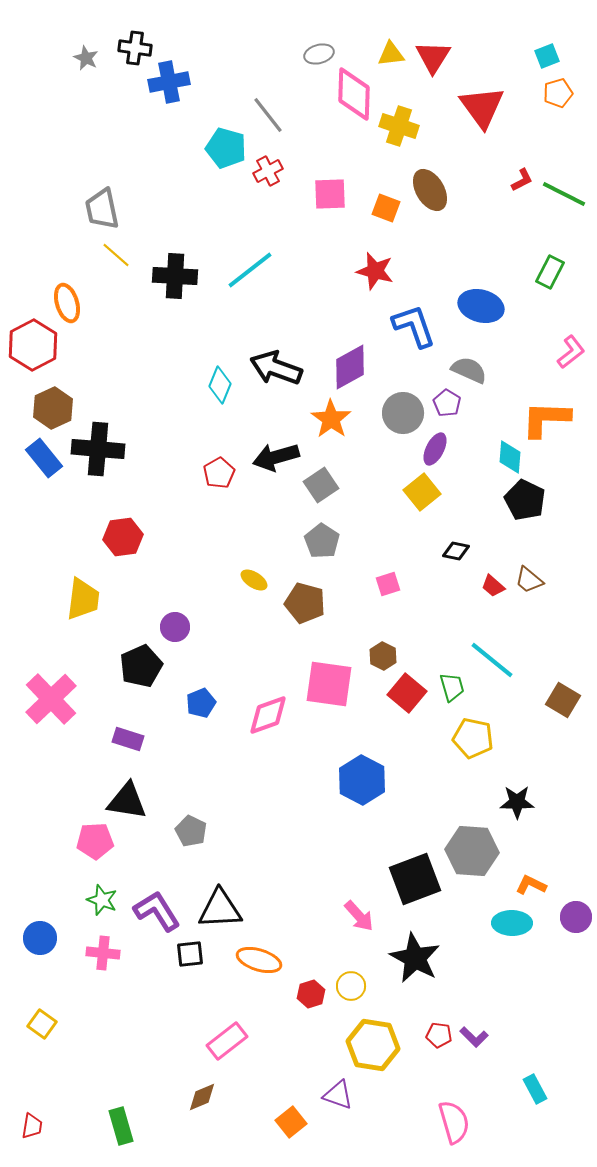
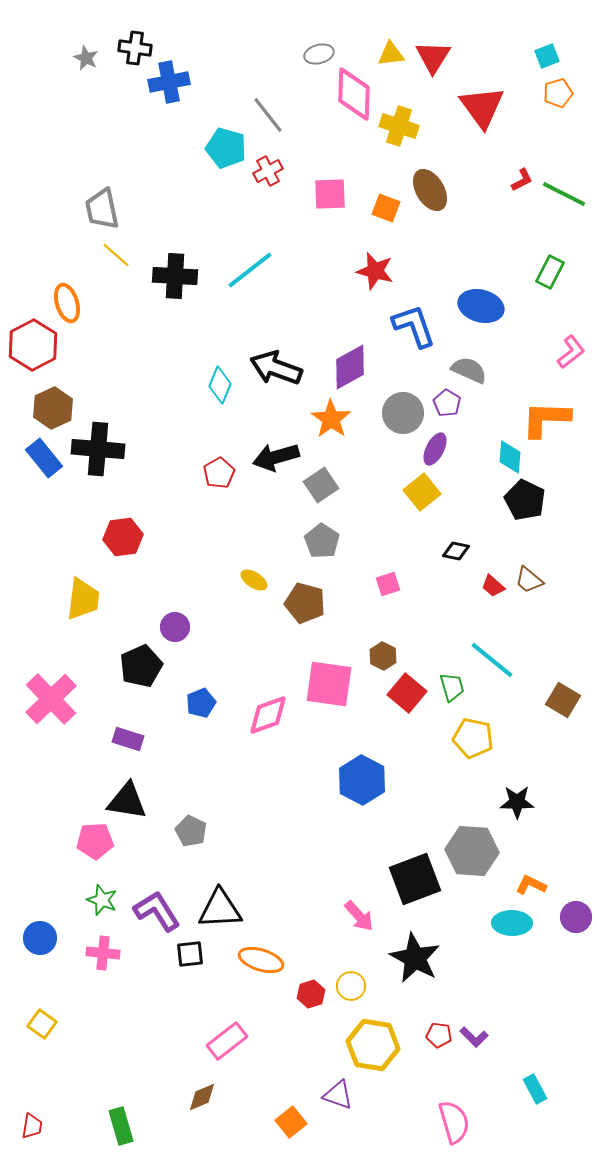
orange ellipse at (259, 960): moved 2 px right
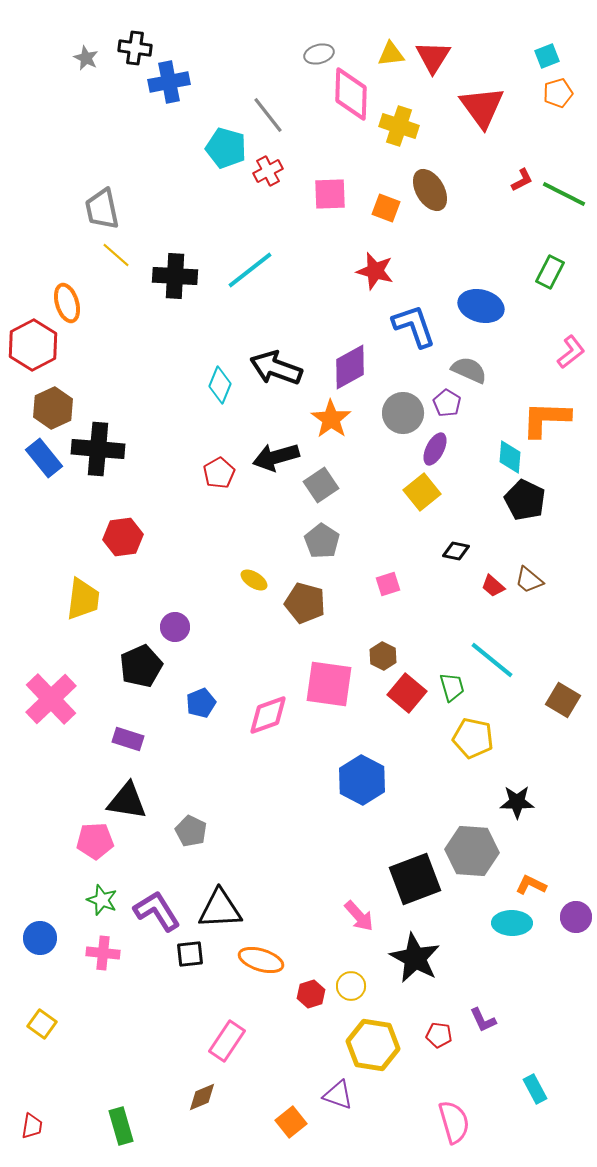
pink diamond at (354, 94): moved 3 px left
purple L-shape at (474, 1037): moved 9 px right, 17 px up; rotated 20 degrees clockwise
pink rectangle at (227, 1041): rotated 18 degrees counterclockwise
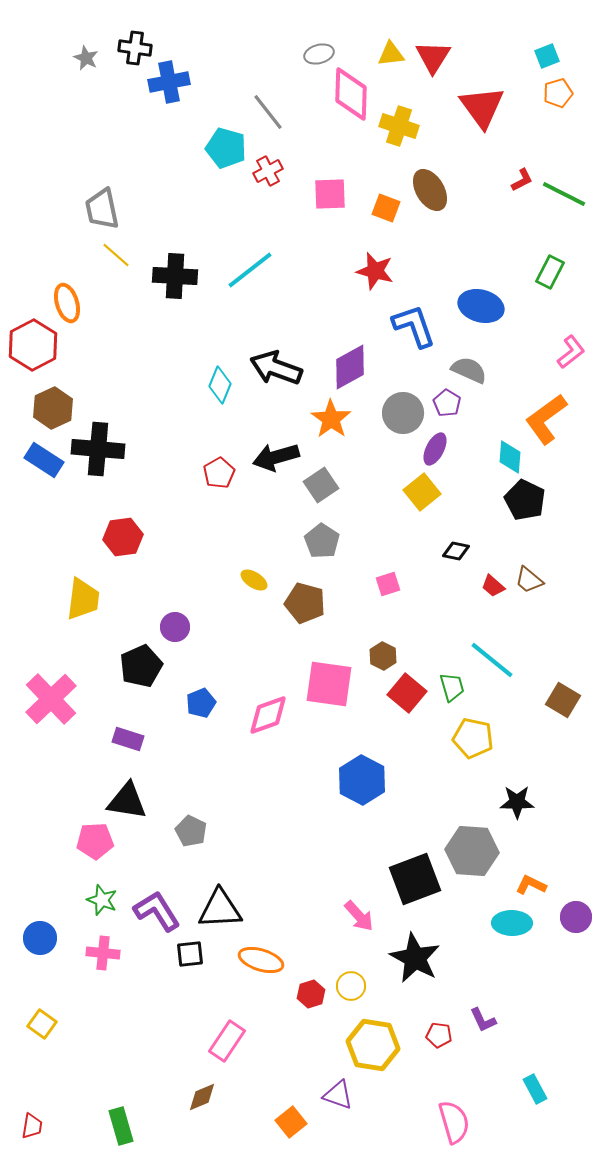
gray line at (268, 115): moved 3 px up
orange L-shape at (546, 419): rotated 38 degrees counterclockwise
blue rectangle at (44, 458): moved 2 px down; rotated 18 degrees counterclockwise
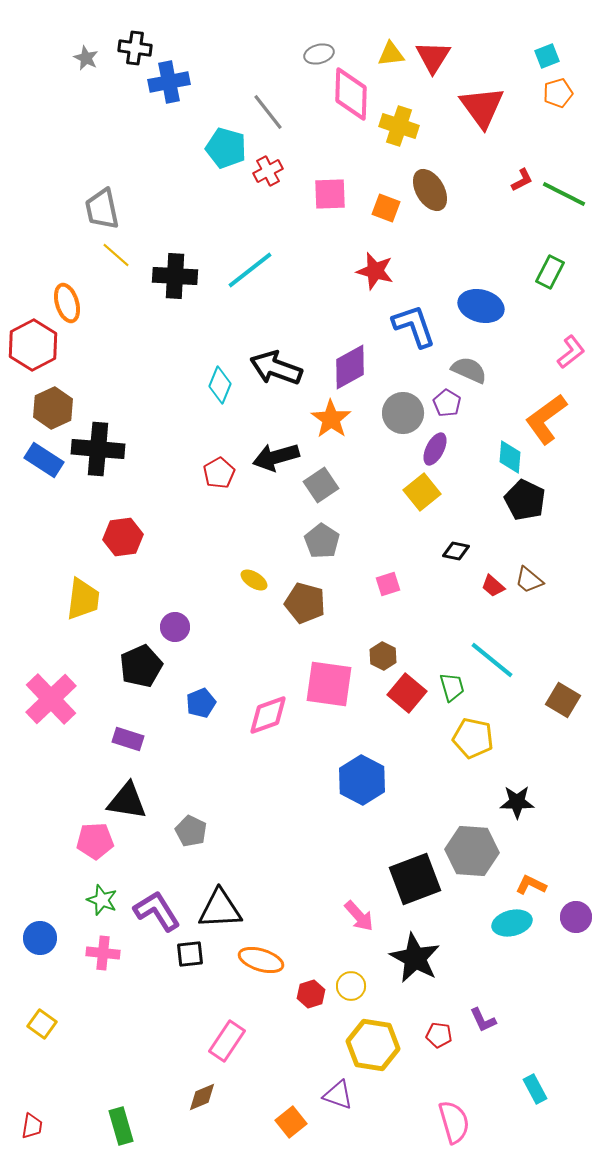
cyan ellipse at (512, 923): rotated 15 degrees counterclockwise
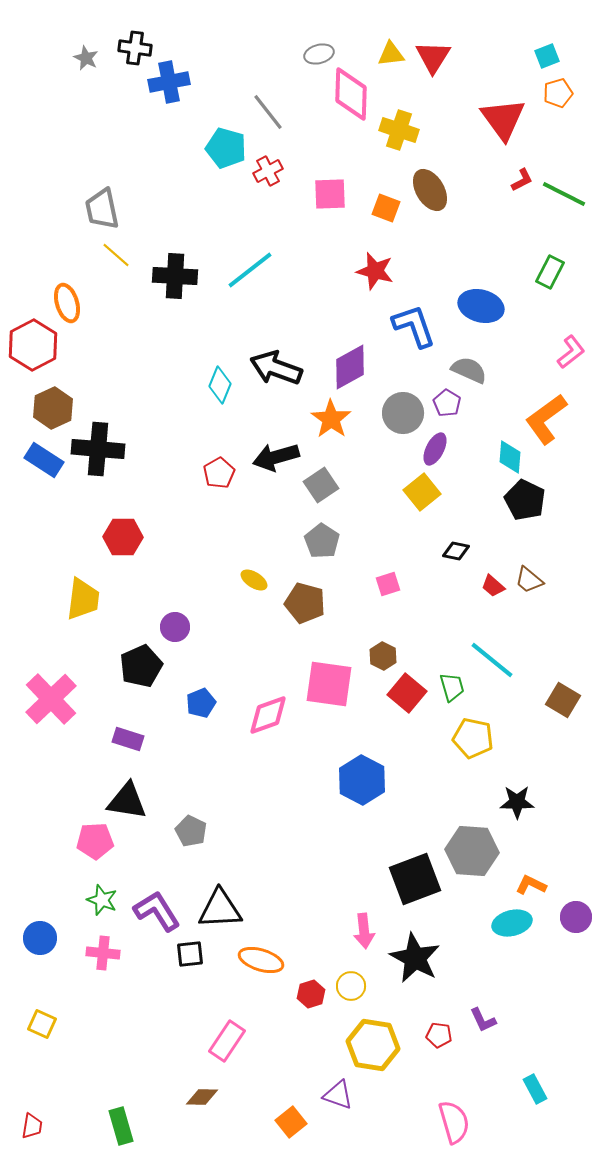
red triangle at (482, 107): moved 21 px right, 12 px down
yellow cross at (399, 126): moved 4 px down
red hexagon at (123, 537): rotated 9 degrees clockwise
pink arrow at (359, 916): moved 5 px right, 15 px down; rotated 36 degrees clockwise
yellow square at (42, 1024): rotated 12 degrees counterclockwise
brown diamond at (202, 1097): rotated 24 degrees clockwise
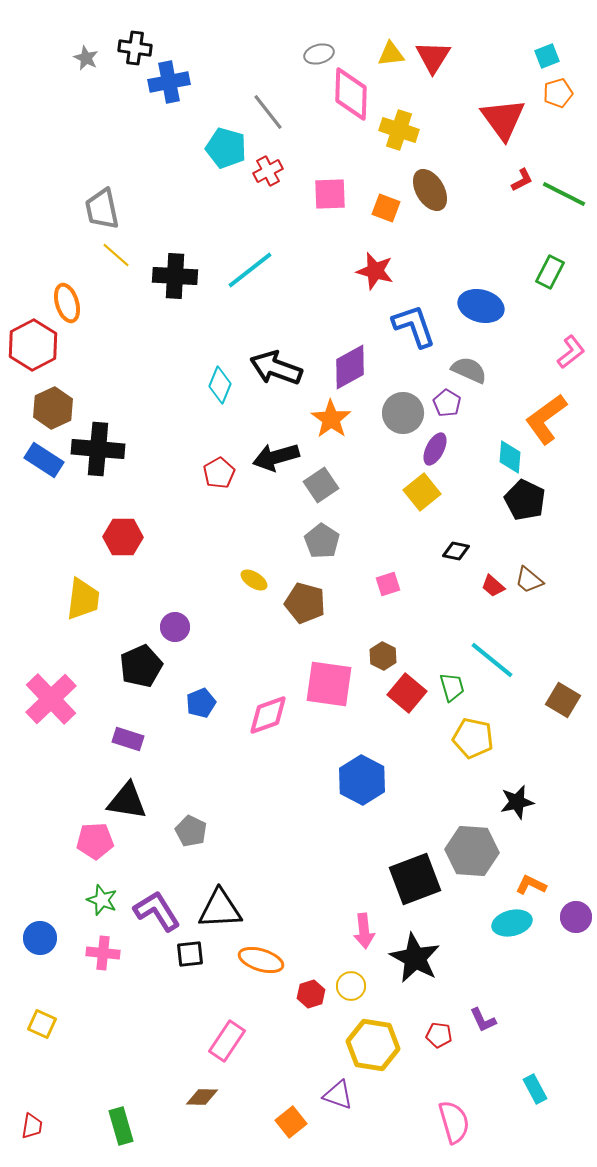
black star at (517, 802): rotated 12 degrees counterclockwise
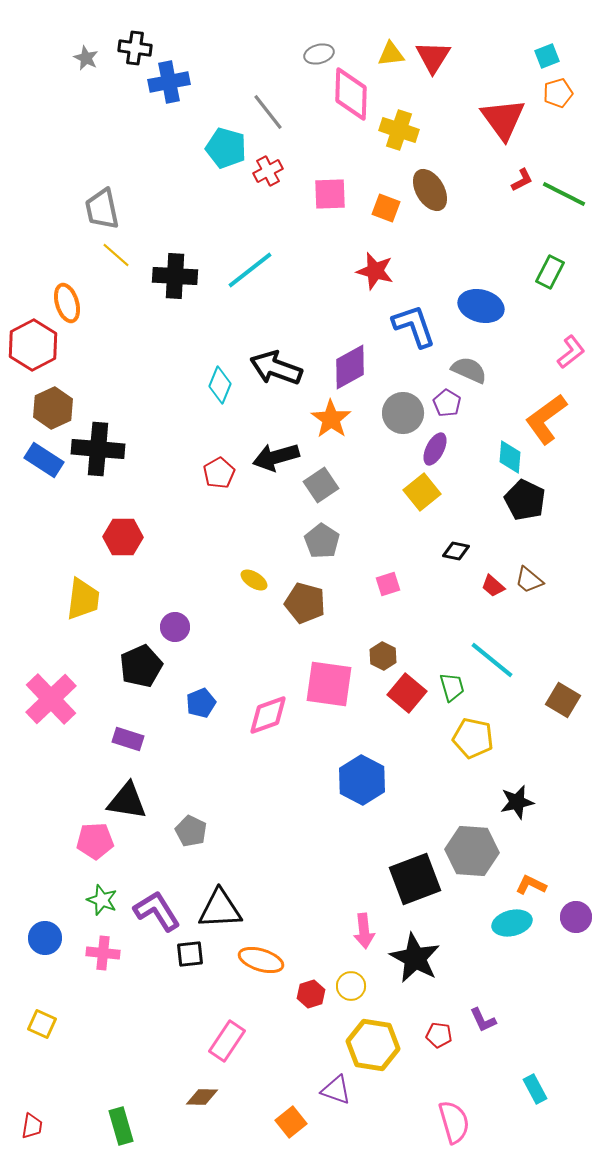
blue circle at (40, 938): moved 5 px right
purple triangle at (338, 1095): moved 2 px left, 5 px up
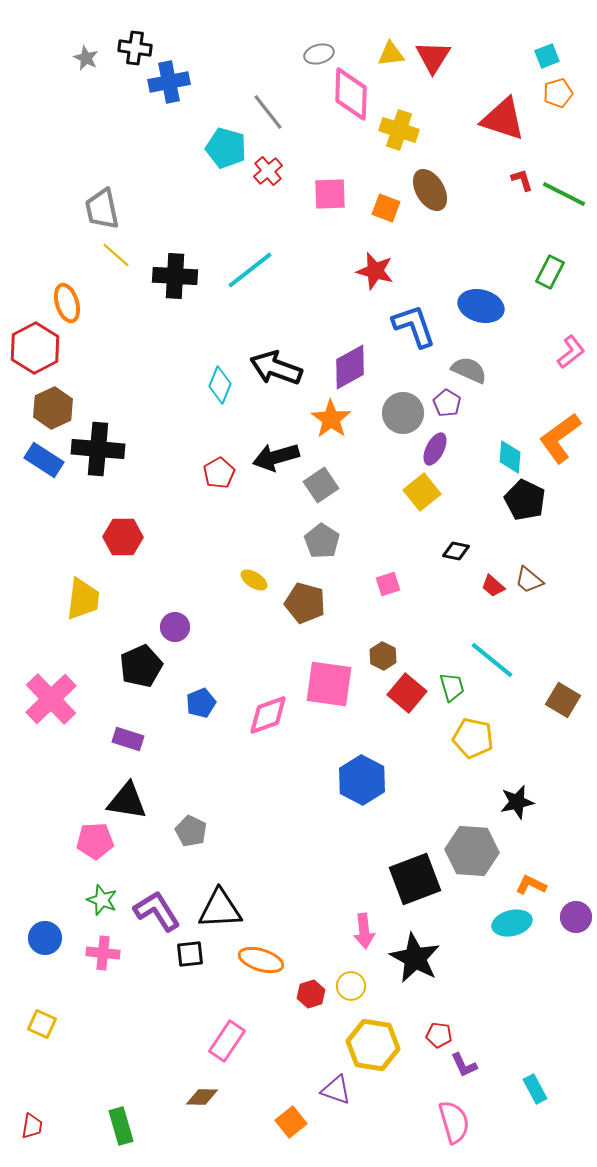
red triangle at (503, 119): rotated 36 degrees counterclockwise
red cross at (268, 171): rotated 12 degrees counterclockwise
red L-shape at (522, 180): rotated 80 degrees counterclockwise
red hexagon at (33, 345): moved 2 px right, 3 px down
orange L-shape at (546, 419): moved 14 px right, 19 px down
purple L-shape at (483, 1020): moved 19 px left, 45 px down
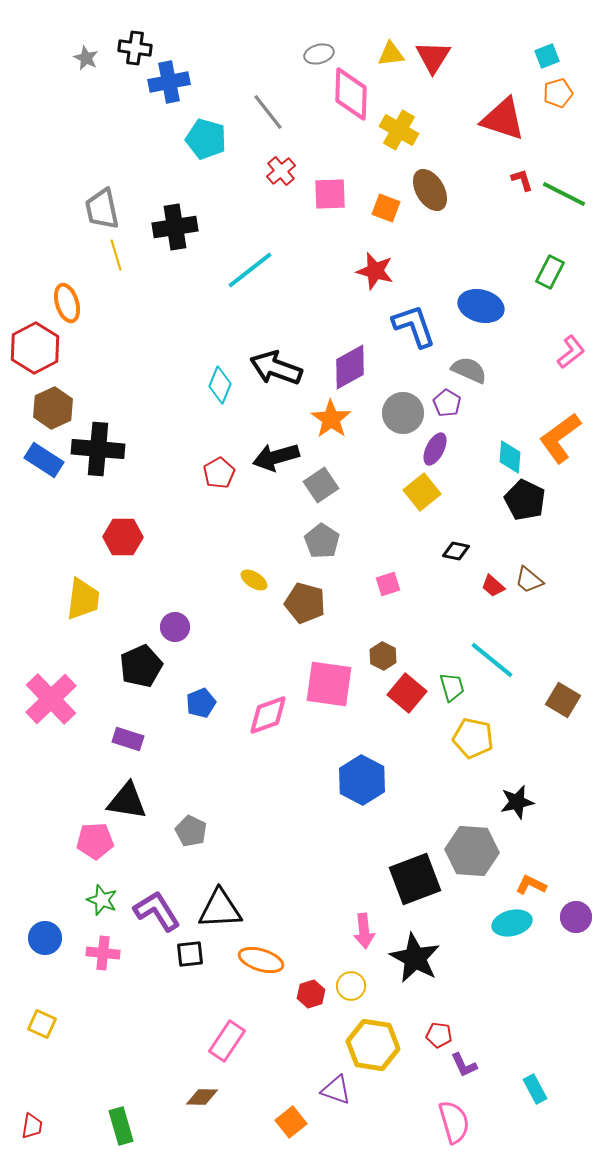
yellow cross at (399, 130): rotated 12 degrees clockwise
cyan pentagon at (226, 148): moved 20 px left, 9 px up
red cross at (268, 171): moved 13 px right
yellow line at (116, 255): rotated 32 degrees clockwise
black cross at (175, 276): moved 49 px up; rotated 12 degrees counterclockwise
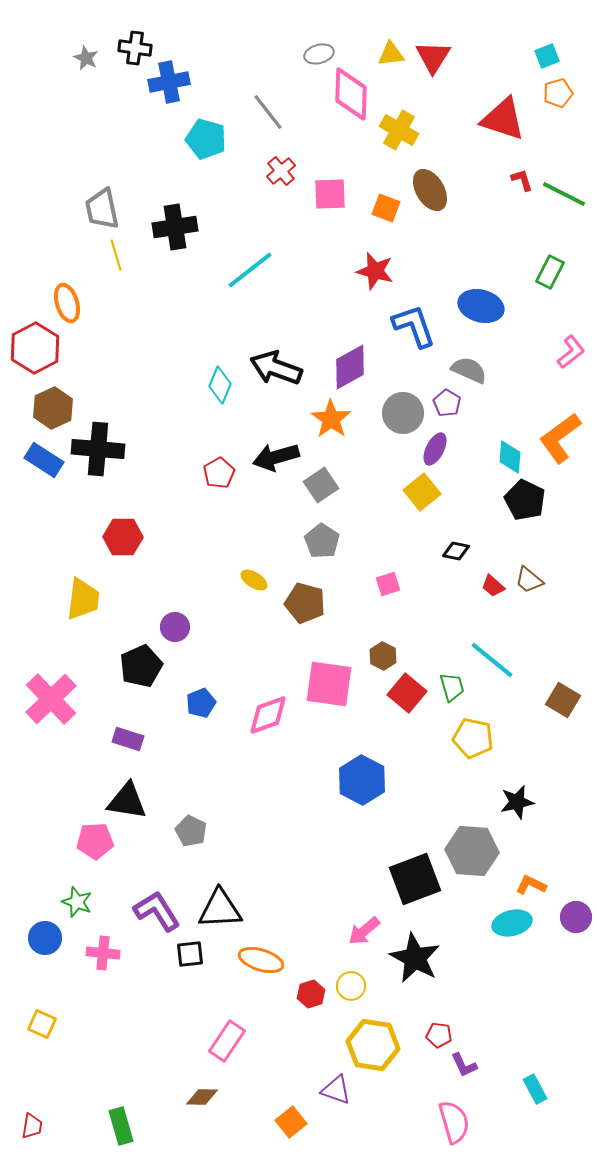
green star at (102, 900): moved 25 px left, 2 px down
pink arrow at (364, 931): rotated 56 degrees clockwise
